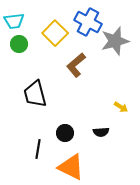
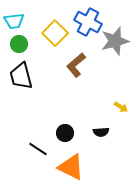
black trapezoid: moved 14 px left, 18 px up
black line: rotated 66 degrees counterclockwise
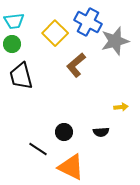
green circle: moved 7 px left
yellow arrow: rotated 40 degrees counterclockwise
black circle: moved 1 px left, 1 px up
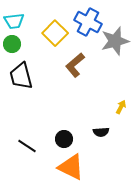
brown L-shape: moved 1 px left
yellow arrow: rotated 56 degrees counterclockwise
black circle: moved 7 px down
black line: moved 11 px left, 3 px up
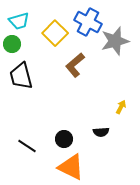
cyan trapezoid: moved 5 px right; rotated 10 degrees counterclockwise
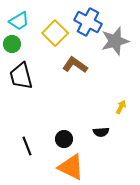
cyan trapezoid: rotated 15 degrees counterclockwise
brown L-shape: rotated 75 degrees clockwise
black line: rotated 36 degrees clockwise
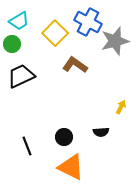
black trapezoid: rotated 80 degrees clockwise
black circle: moved 2 px up
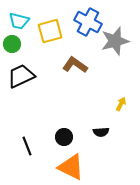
cyan trapezoid: rotated 45 degrees clockwise
yellow square: moved 5 px left, 2 px up; rotated 30 degrees clockwise
yellow arrow: moved 3 px up
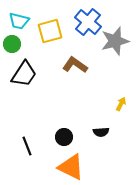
blue cross: rotated 12 degrees clockwise
black trapezoid: moved 3 px right, 2 px up; rotated 148 degrees clockwise
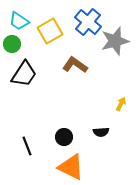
cyan trapezoid: rotated 20 degrees clockwise
yellow square: rotated 15 degrees counterclockwise
